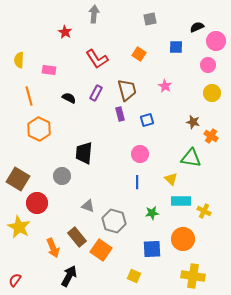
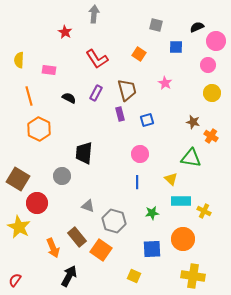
gray square at (150, 19): moved 6 px right, 6 px down; rotated 24 degrees clockwise
pink star at (165, 86): moved 3 px up
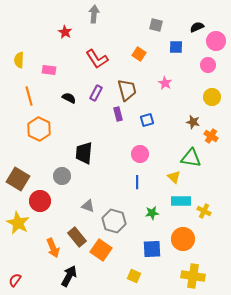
yellow circle at (212, 93): moved 4 px down
purple rectangle at (120, 114): moved 2 px left
yellow triangle at (171, 179): moved 3 px right, 2 px up
red circle at (37, 203): moved 3 px right, 2 px up
yellow star at (19, 227): moved 1 px left, 4 px up
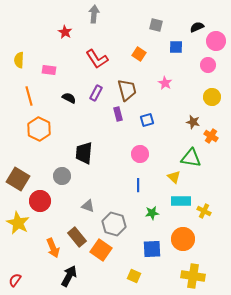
blue line at (137, 182): moved 1 px right, 3 px down
gray hexagon at (114, 221): moved 3 px down
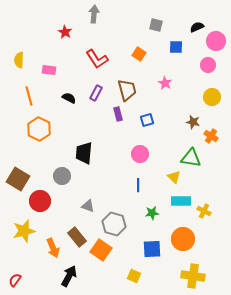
yellow star at (18, 223): moved 6 px right, 8 px down; rotated 30 degrees clockwise
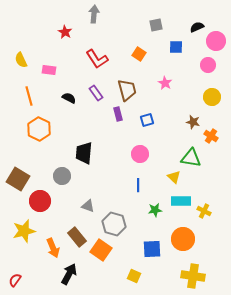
gray square at (156, 25): rotated 24 degrees counterclockwise
yellow semicircle at (19, 60): moved 2 px right; rotated 28 degrees counterclockwise
purple rectangle at (96, 93): rotated 63 degrees counterclockwise
green star at (152, 213): moved 3 px right, 3 px up
black arrow at (69, 276): moved 2 px up
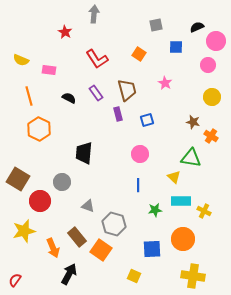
yellow semicircle at (21, 60): rotated 42 degrees counterclockwise
gray circle at (62, 176): moved 6 px down
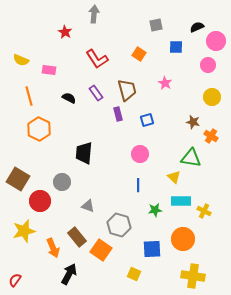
gray hexagon at (114, 224): moved 5 px right, 1 px down
yellow square at (134, 276): moved 2 px up
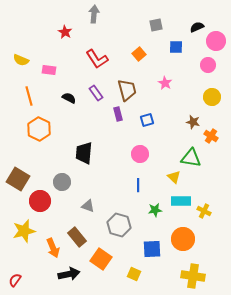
orange square at (139, 54): rotated 16 degrees clockwise
orange square at (101, 250): moved 9 px down
black arrow at (69, 274): rotated 50 degrees clockwise
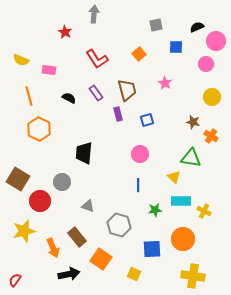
pink circle at (208, 65): moved 2 px left, 1 px up
